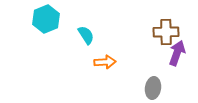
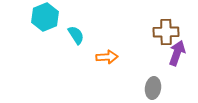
cyan hexagon: moved 1 px left, 2 px up
cyan semicircle: moved 10 px left
orange arrow: moved 2 px right, 5 px up
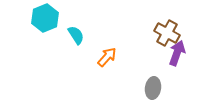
cyan hexagon: moved 1 px down
brown cross: moved 1 px right, 1 px down; rotated 30 degrees clockwise
orange arrow: rotated 45 degrees counterclockwise
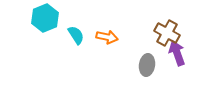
purple arrow: rotated 40 degrees counterclockwise
orange arrow: moved 20 px up; rotated 60 degrees clockwise
gray ellipse: moved 6 px left, 23 px up
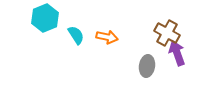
gray ellipse: moved 1 px down
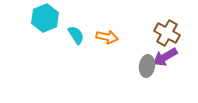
purple arrow: moved 12 px left, 4 px down; rotated 100 degrees counterclockwise
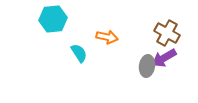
cyan hexagon: moved 8 px right, 1 px down; rotated 16 degrees clockwise
cyan semicircle: moved 3 px right, 18 px down
purple arrow: moved 1 px left, 1 px down
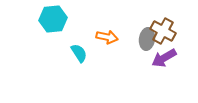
brown cross: moved 4 px left, 2 px up
gray ellipse: moved 27 px up
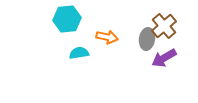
cyan hexagon: moved 14 px right
brown cross: moved 1 px right, 5 px up; rotated 20 degrees clockwise
cyan semicircle: rotated 66 degrees counterclockwise
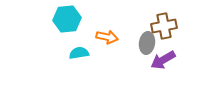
brown cross: rotated 30 degrees clockwise
gray ellipse: moved 4 px down
purple arrow: moved 1 px left, 2 px down
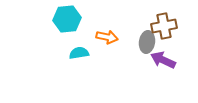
gray ellipse: moved 1 px up
purple arrow: rotated 55 degrees clockwise
